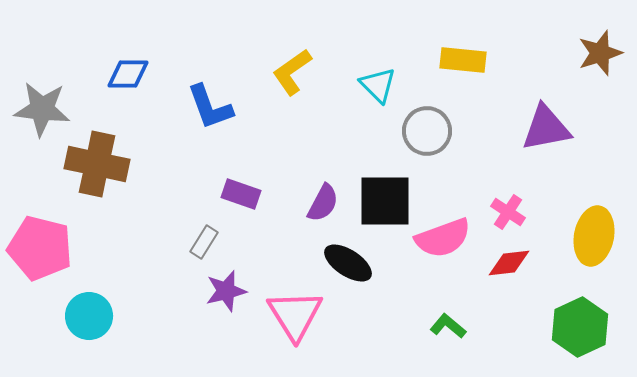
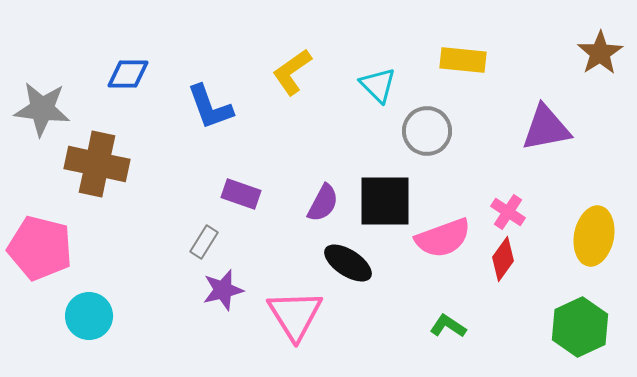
brown star: rotated 15 degrees counterclockwise
red diamond: moved 6 px left, 4 px up; rotated 48 degrees counterclockwise
purple star: moved 3 px left, 1 px up
green L-shape: rotated 6 degrees counterclockwise
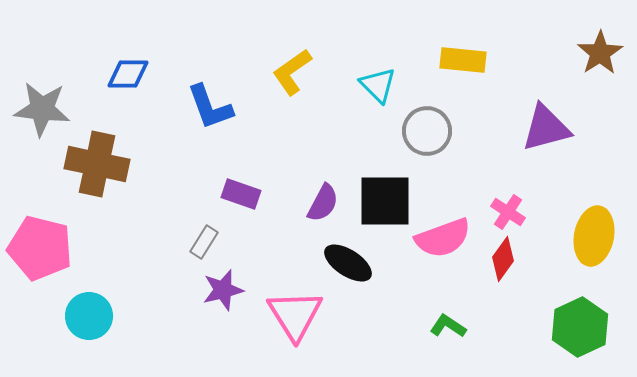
purple triangle: rotated 4 degrees counterclockwise
